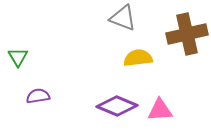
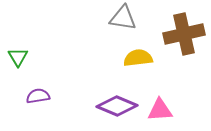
gray triangle: rotated 12 degrees counterclockwise
brown cross: moved 3 px left
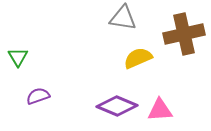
yellow semicircle: rotated 16 degrees counterclockwise
purple semicircle: rotated 10 degrees counterclockwise
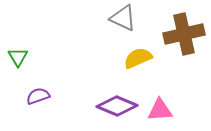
gray triangle: rotated 16 degrees clockwise
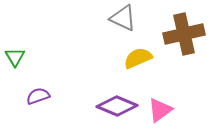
green triangle: moved 3 px left
pink triangle: rotated 32 degrees counterclockwise
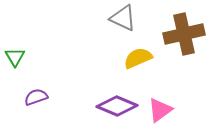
purple semicircle: moved 2 px left, 1 px down
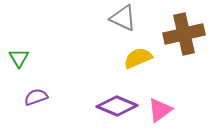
green triangle: moved 4 px right, 1 px down
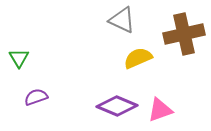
gray triangle: moved 1 px left, 2 px down
pink triangle: rotated 16 degrees clockwise
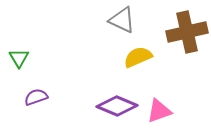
brown cross: moved 3 px right, 2 px up
yellow semicircle: moved 1 px up
pink triangle: moved 1 px left, 1 px down
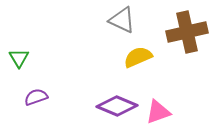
pink triangle: moved 1 px left, 1 px down
